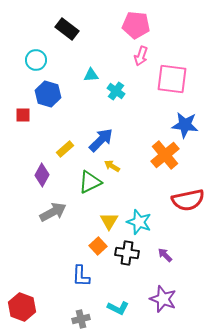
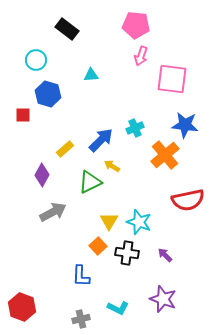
cyan cross: moved 19 px right, 37 px down; rotated 30 degrees clockwise
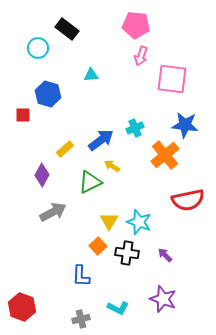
cyan circle: moved 2 px right, 12 px up
blue arrow: rotated 8 degrees clockwise
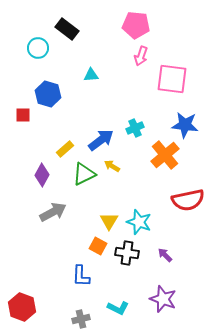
green triangle: moved 6 px left, 8 px up
orange square: rotated 18 degrees counterclockwise
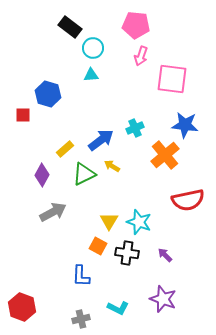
black rectangle: moved 3 px right, 2 px up
cyan circle: moved 55 px right
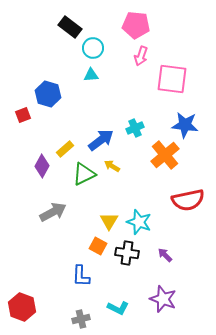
red square: rotated 21 degrees counterclockwise
purple diamond: moved 9 px up
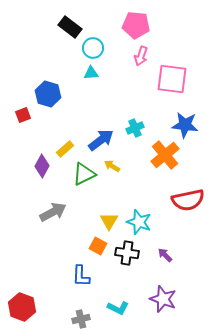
cyan triangle: moved 2 px up
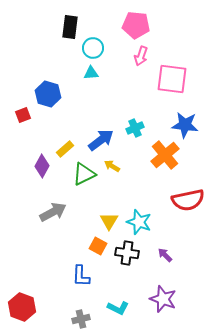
black rectangle: rotated 60 degrees clockwise
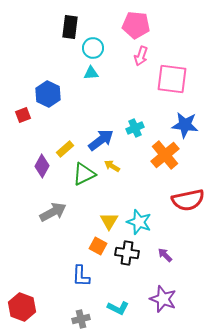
blue hexagon: rotated 10 degrees clockwise
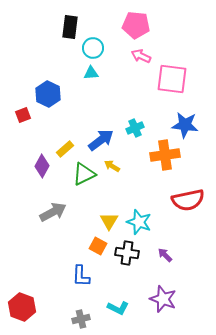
pink arrow: rotated 96 degrees clockwise
orange cross: rotated 32 degrees clockwise
